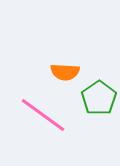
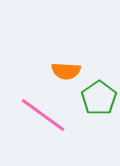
orange semicircle: moved 1 px right, 1 px up
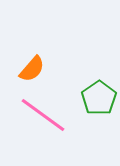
orange semicircle: moved 34 px left, 2 px up; rotated 52 degrees counterclockwise
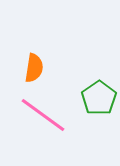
orange semicircle: moved 2 px right, 1 px up; rotated 32 degrees counterclockwise
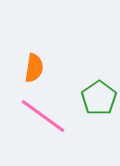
pink line: moved 1 px down
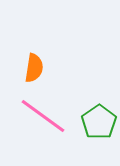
green pentagon: moved 24 px down
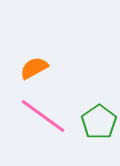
orange semicircle: rotated 128 degrees counterclockwise
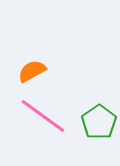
orange semicircle: moved 2 px left, 3 px down
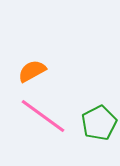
green pentagon: moved 1 px down; rotated 8 degrees clockwise
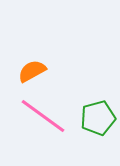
green pentagon: moved 1 px left, 5 px up; rotated 12 degrees clockwise
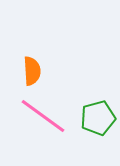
orange semicircle: rotated 116 degrees clockwise
